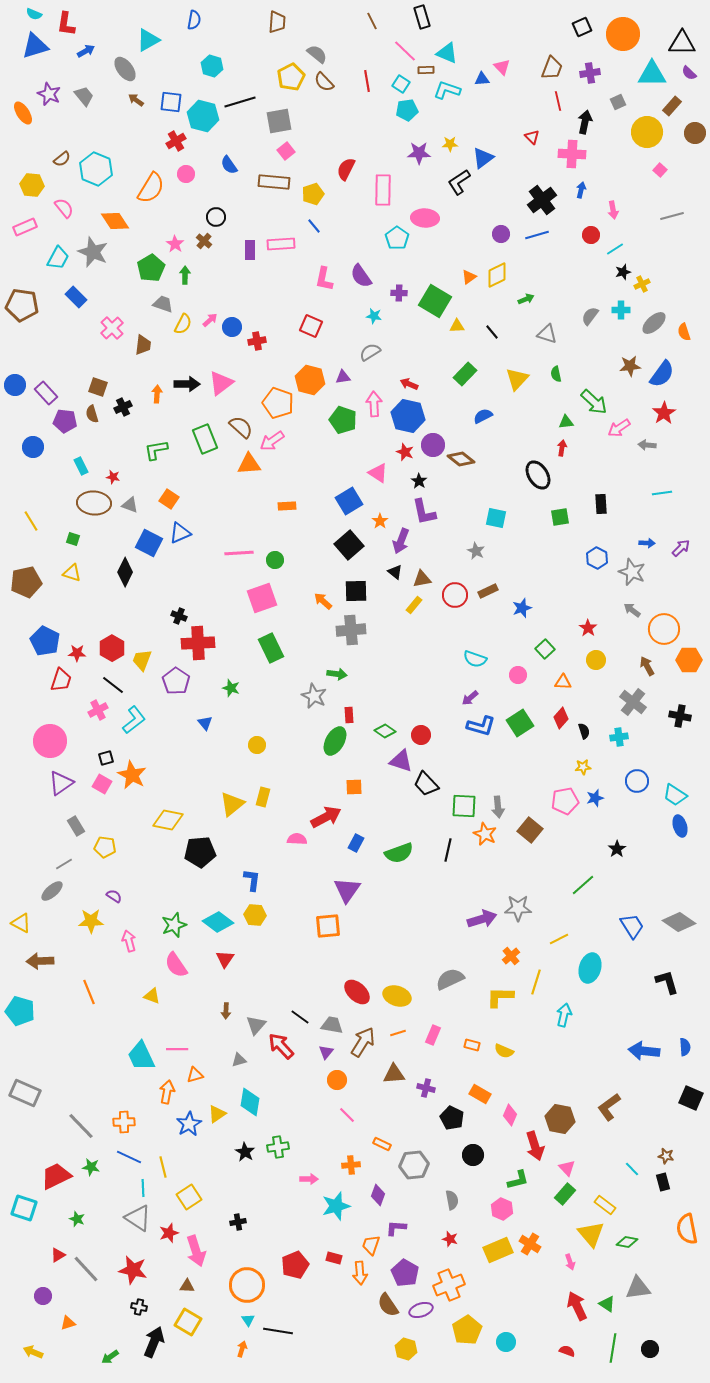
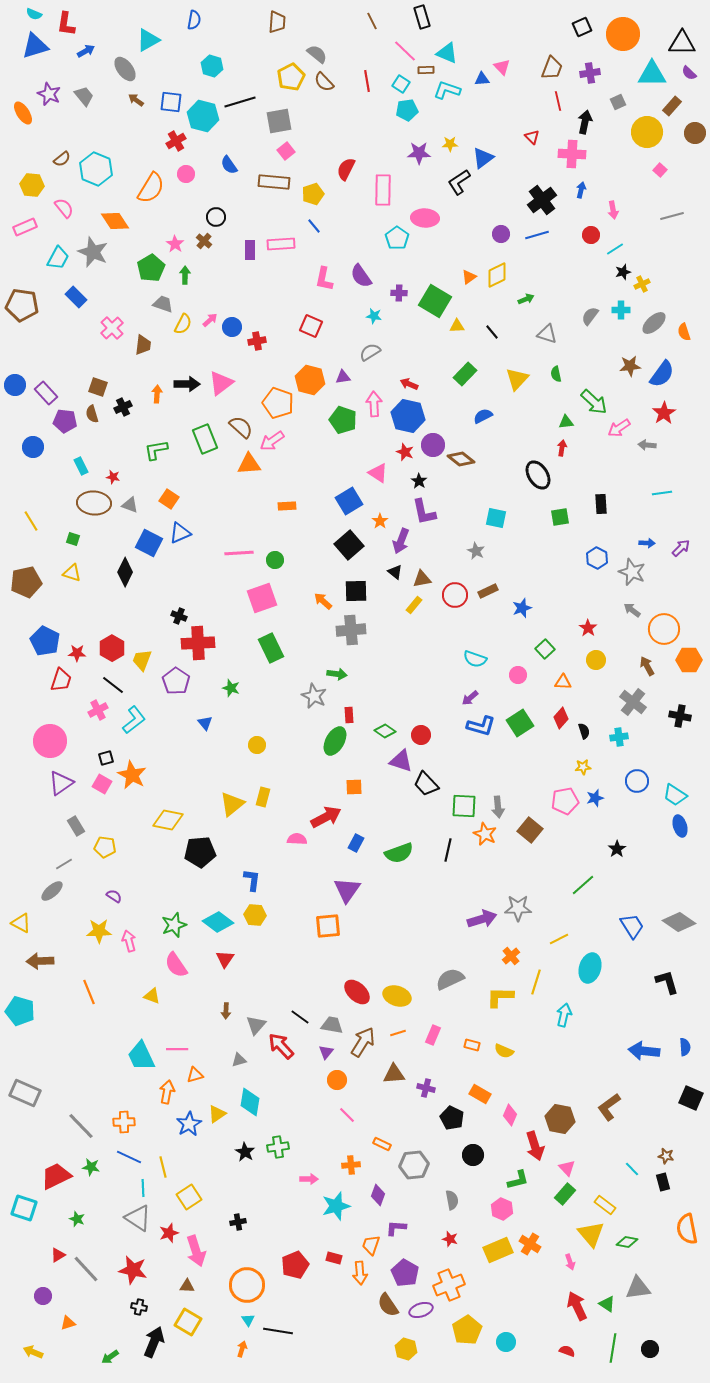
yellow star at (91, 921): moved 8 px right, 10 px down
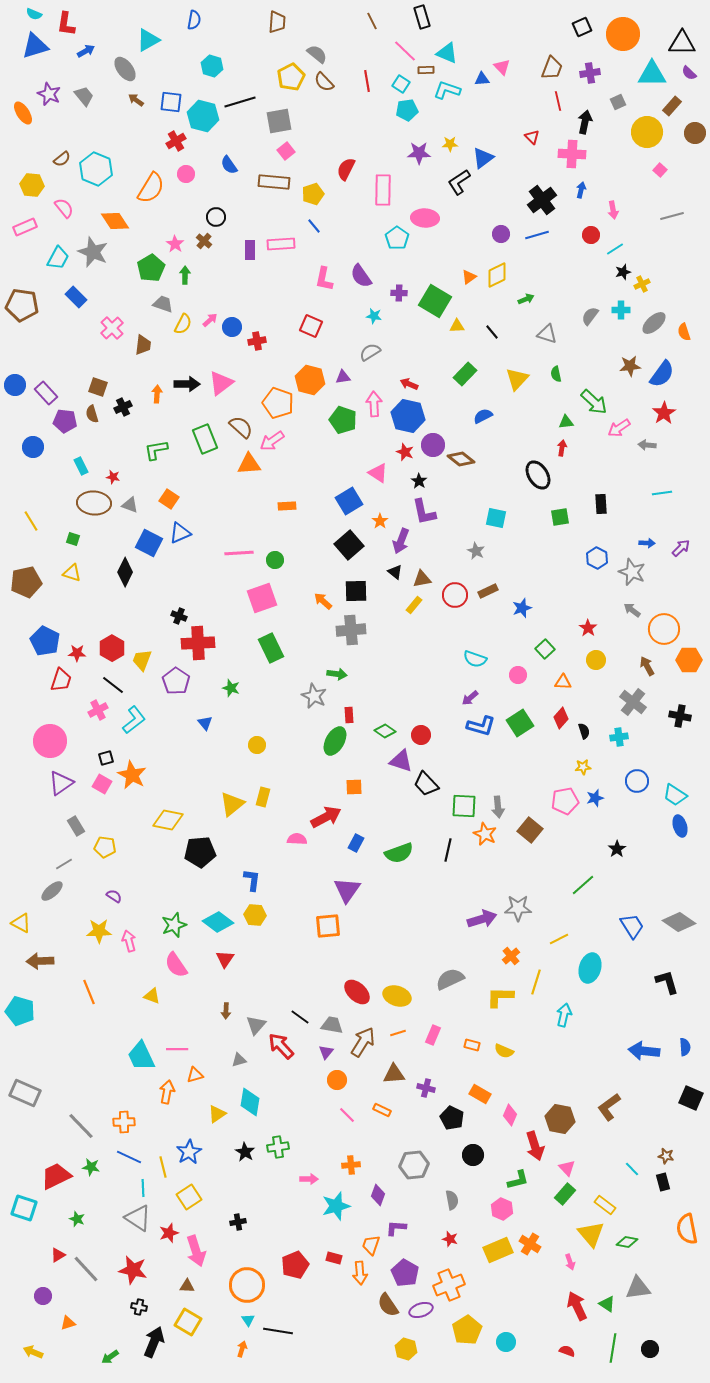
blue star at (189, 1124): moved 28 px down
orange rectangle at (382, 1144): moved 34 px up
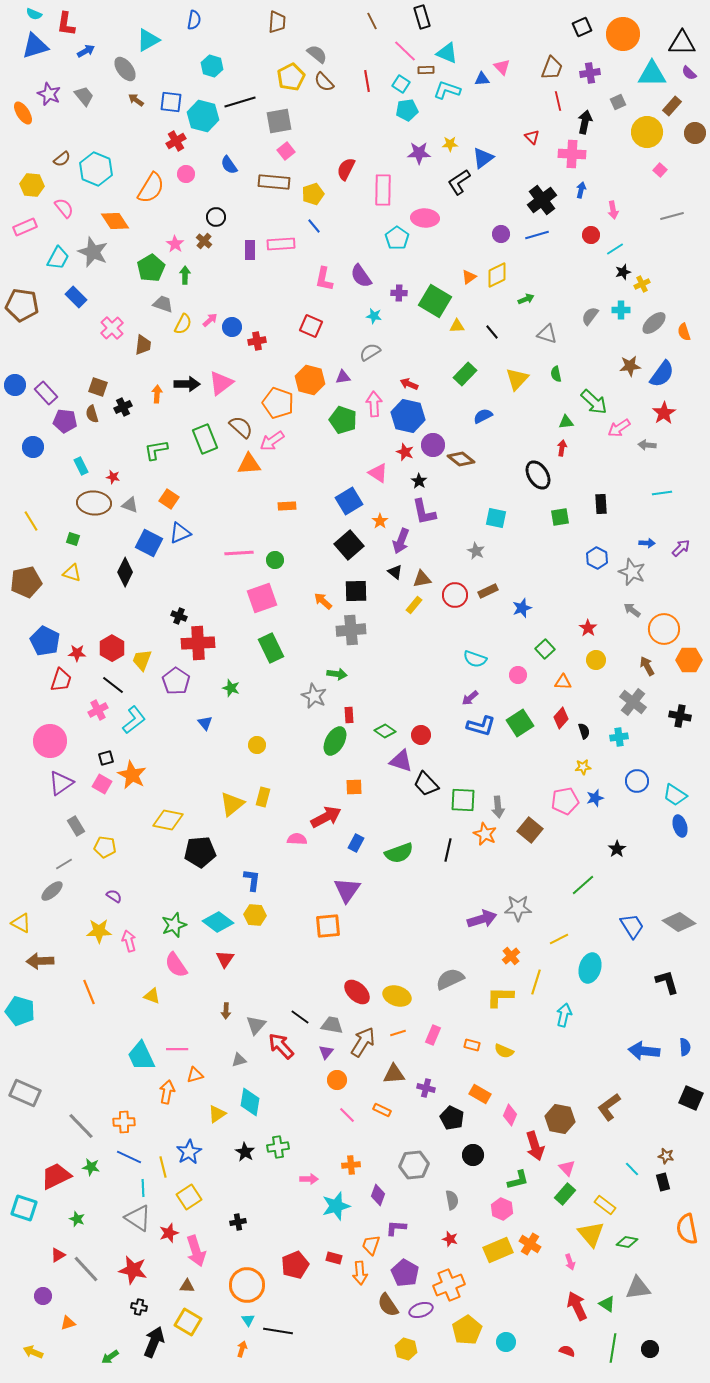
green square at (464, 806): moved 1 px left, 6 px up
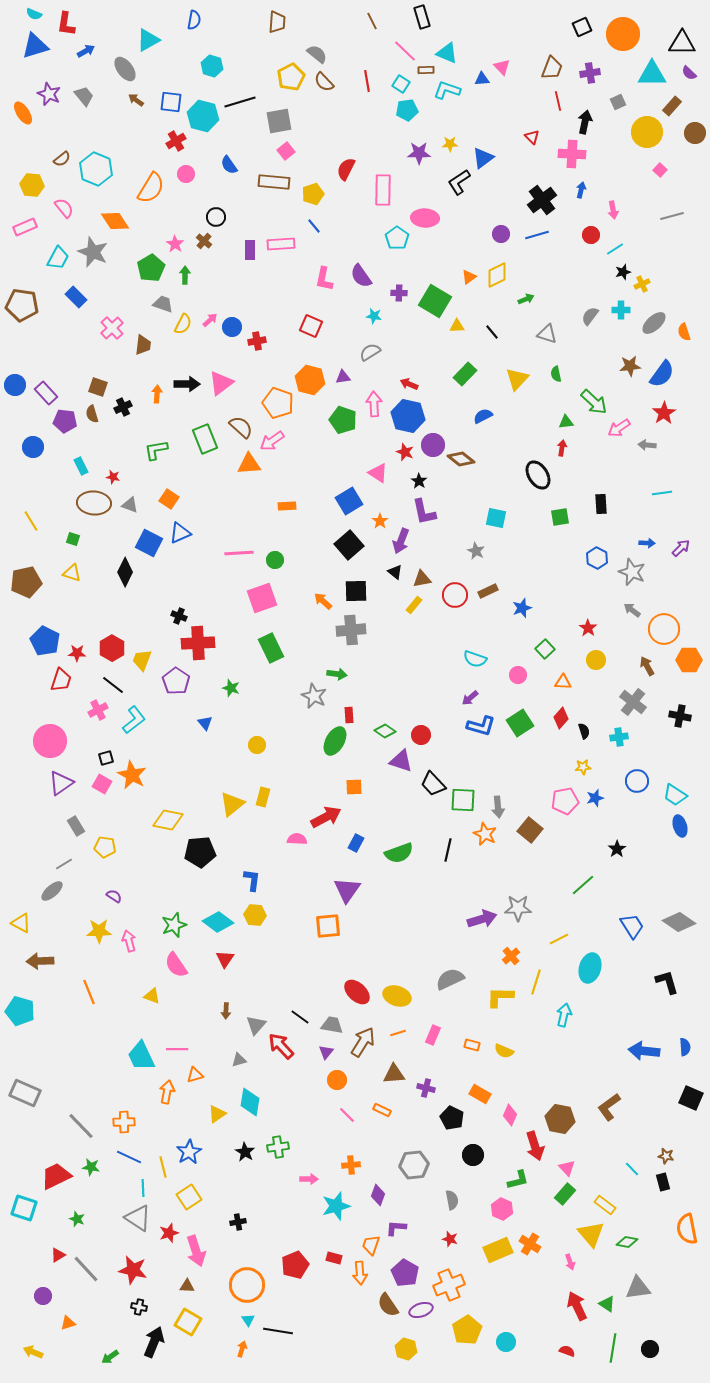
black trapezoid at (426, 784): moved 7 px right
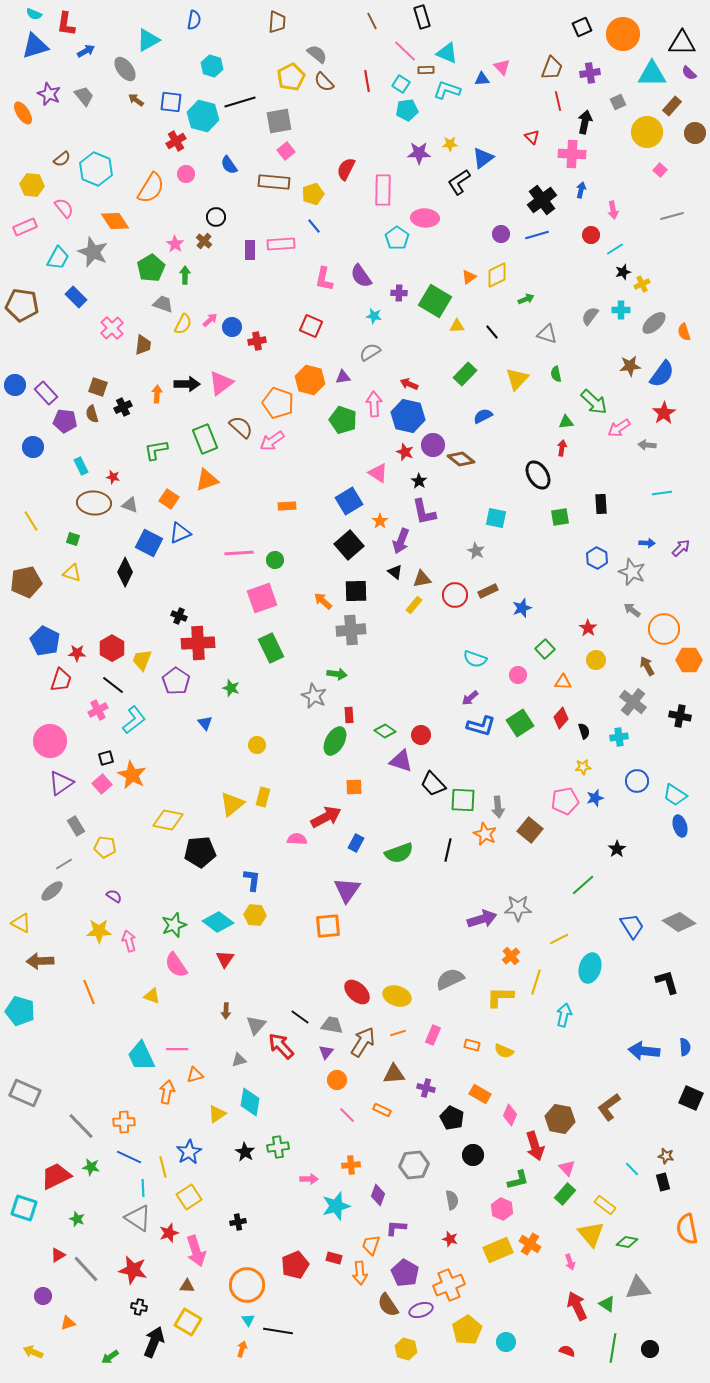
orange triangle at (249, 464): moved 42 px left, 16 px down; rotated 15 degrees counterclockwise
pink square at (102, 784): rotated 18 degrees clockwise
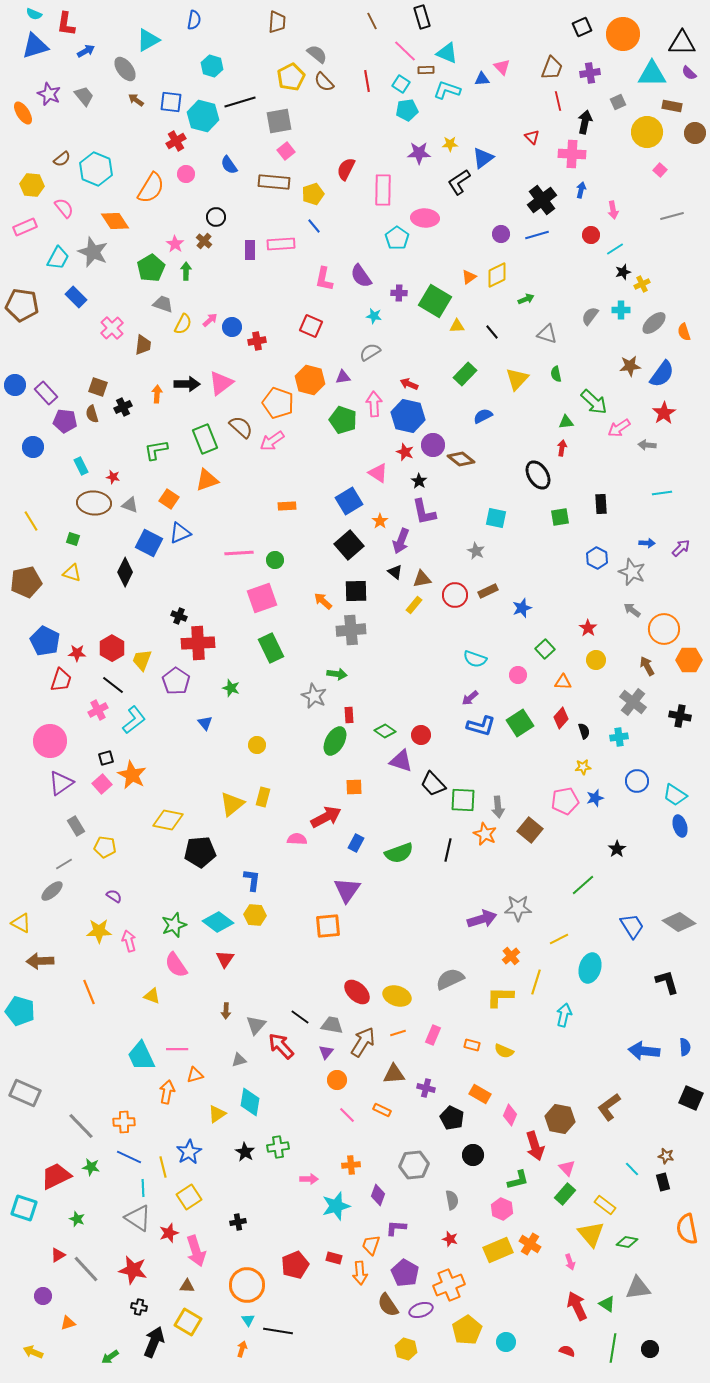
brown rectangle at (672, 106): rotated 60 degrees clockwise
green arrow at (185, 275): moved 1 px right, 4 px up
